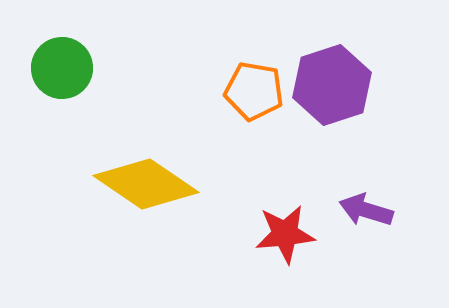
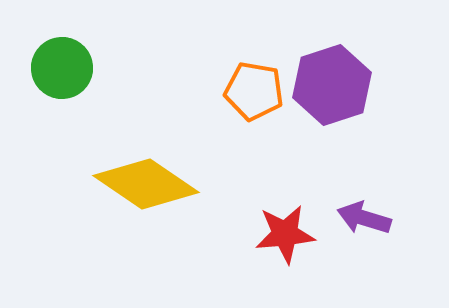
purple arrow: moved 2 px left, 8 px down
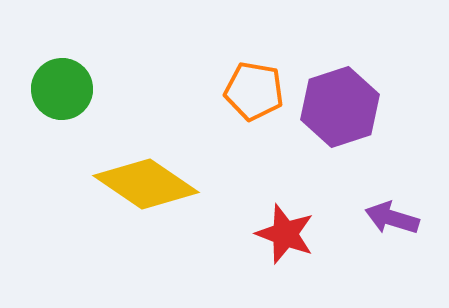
green circle: moved 21 px down
purple hexagon: moved 8 px right, 22 px down
purple arrow: moved 28 px right
red star: rotated 26 degrees clockwise
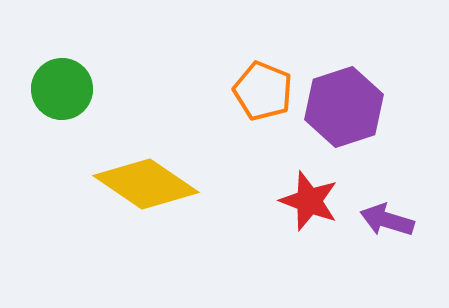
orange pentagon: moved 9 px right; rotated 12 degrees clockwise
purple hexagon: moved 4 px right
purple arrow: moved 5 px left, 2 px down
red star: moved 24 px right, 33 px up
